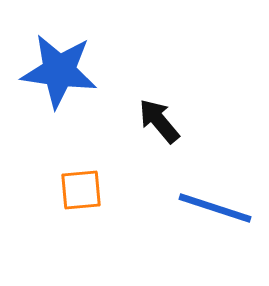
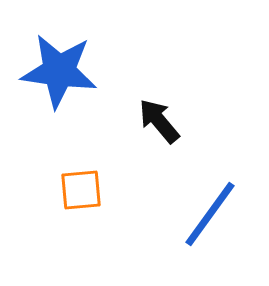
blue line: moved 5 px left, 6 px down; rotated 72 degrees counterclockwise
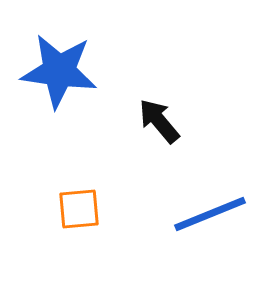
orange square: moved 2 px left, 19 px down
blue line: rotated 32 degrees clockwise
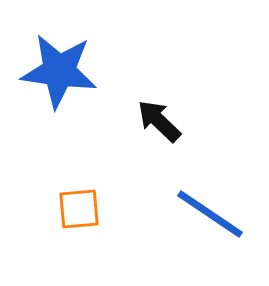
black arrow: rotated 6 degrees counterclockwise
blue line: rotated 56 degrees clockwise
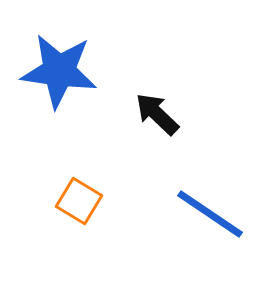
black arrow: moved 2 px left, 7 px up
orange square: moved 8 px up; rotated 36 degrees clockwise
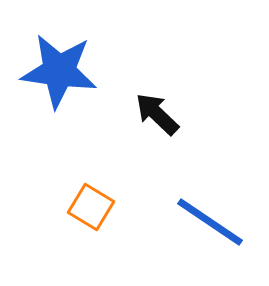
orange square: moved 12 px right, 6 px down
blue line: moved 8 px down
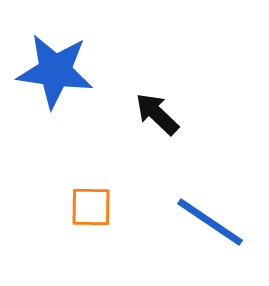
blue star: moved 4 px left
orange square: rotated 30 degrees counterclockwise
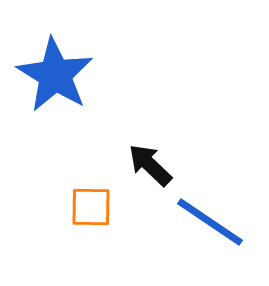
blue star: moved 4 px down; rotated 24 degrees clockwise
black arrow: moved 7 px left, 51 px down
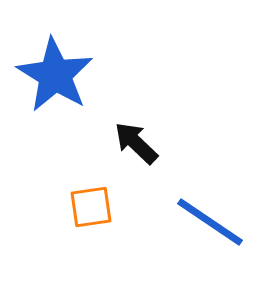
black arrow: moved 14 px left, 22 px up
orange square: rotated 9 degrees counterclockwise
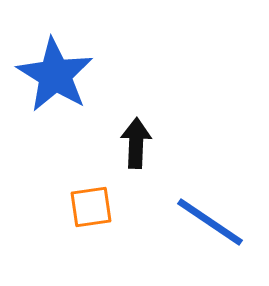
black arrow: rotated 48 degrees clockwise
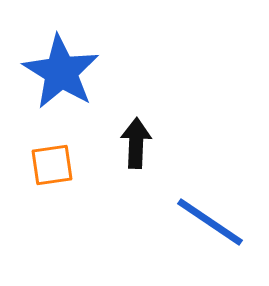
blue star: moved 6 px right, 3 px up
orange square: moved 39 px left, 42 px up
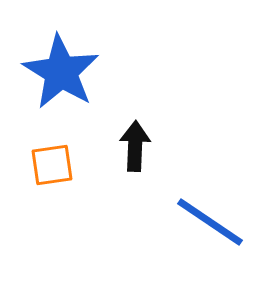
black arrow: moved 1 px left, 3 px down
